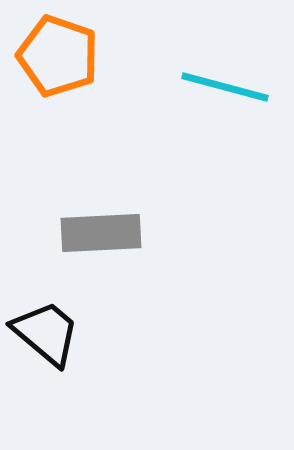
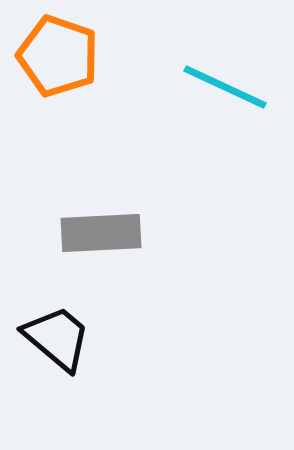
cyan line: rotated 10 degrees clockwise
black trapezoid: moved 11 px right, 5 px down
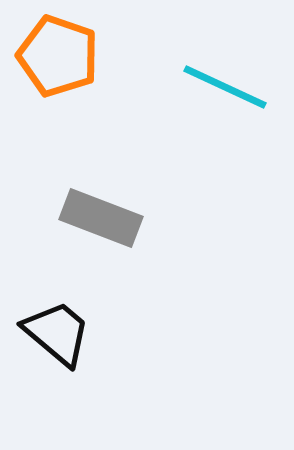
gray rectangle: moved 15 px up; rotated 24 degrees clockwise
black trapezoid: moved 5 px up
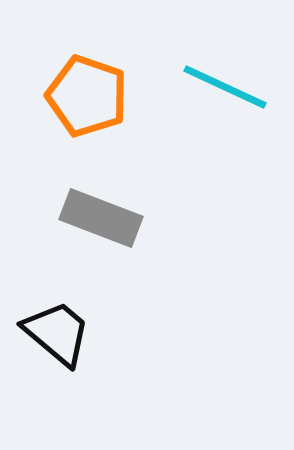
orange pentagon: moved 29 px right, 40 px down
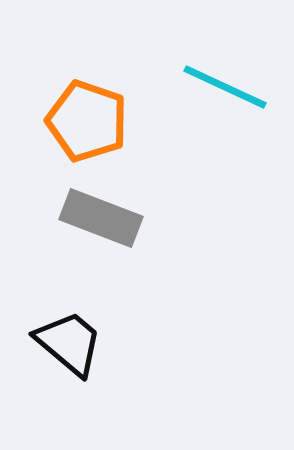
orange pentagon: moved 25 px down
black trapezoid: moved 12 px right, 10 px down
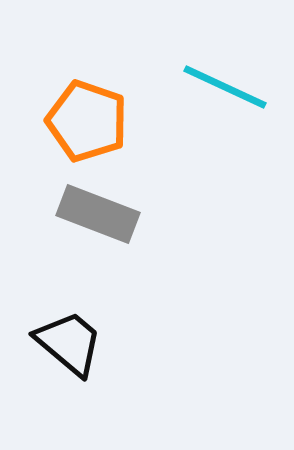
gray rectangle: moved 3 px left, 4 px up
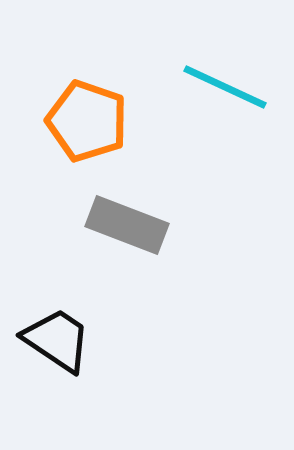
gray rectangle: moved 29 px right, 11 px down
black trapezoid: moved 12 px left, 3 px up; rotated 6 degrees counterclockwise
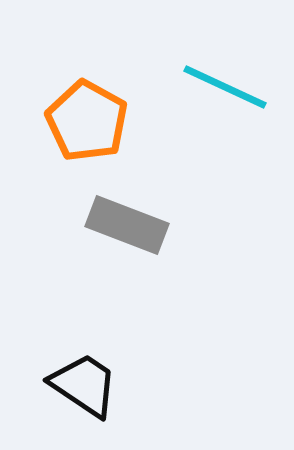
orange pentagon: rotated 10 degrees clockwise
black trapezoid: moved 27 px right, 45 px down
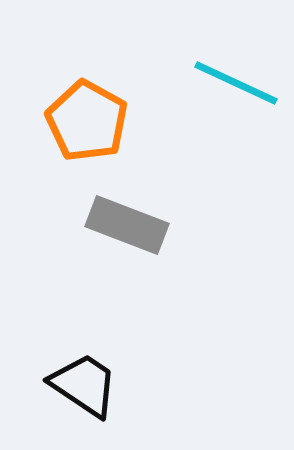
cyan line: moved 11 px right, 4 px up
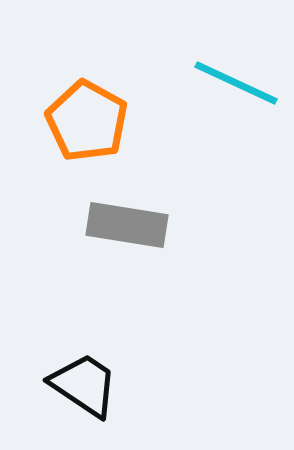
gray rectangle: rotated 12 degrees counterclockwise
